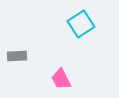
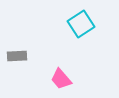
pink trapezoid: rotated 15 degrees counterclockwise
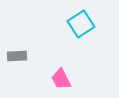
pink trapezoid: rotated 15 degrees clockwise
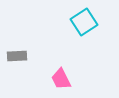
cyan square: moved 3 px right, 2 px up
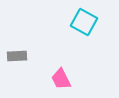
cyan square: rotated 28 degrees counterclockwise
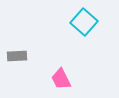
cyan square: rotated 12 degrees clockwise
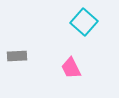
pink trapezoid: moved 10 px right, 11 px up
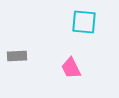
cyan square: rotated 36 degrees counterclockwise
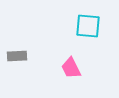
cyan square: moved 4 px right, 4 px down
